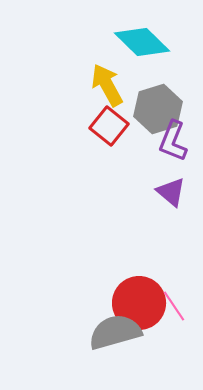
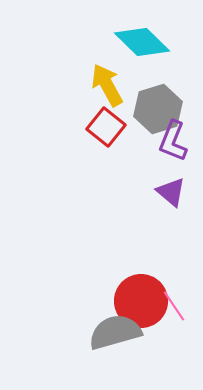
red square: moved 3 px left, 1 px down
red circle: moved 2 px right, 2 px up
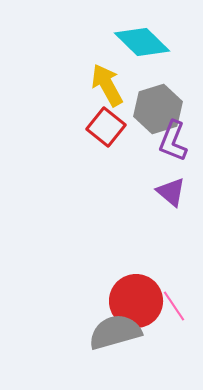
red circle: moved 5 px left
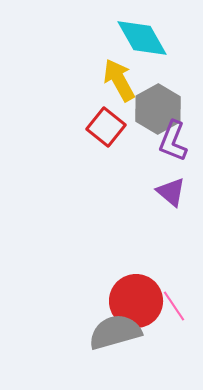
cyan diamond: moved 4 px up; rotated 16 degrees clockwise
yellow arrow: moved 12 px right, 5 px up
gray hexagon: rotated 12 degrees counterclockwise
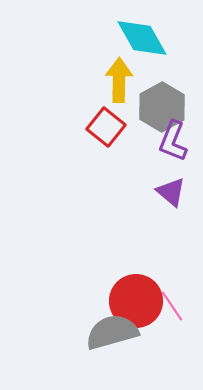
yellow arrow: rotated 30 degrees clockwise
gray hexagon: moved 4 px right, 2 px up
pink line: moved 2 px left
gray semicircle: moved 3 px left
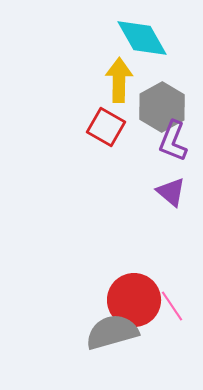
red square: rotated 9 degrees counterclockwise
red circle: moved 2 px left, 1 px up
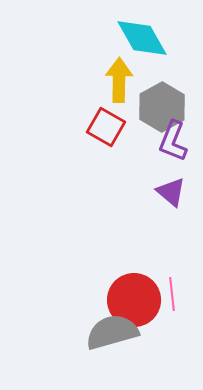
pink line: moved 12 px up; rotated 28 degrees clockwise
